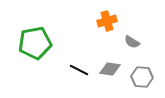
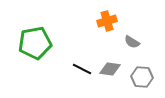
black line: moved 3 px right, 1 px up
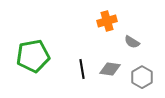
green pentagon: moved 2 px left, 13 px down
black line: rotated 54 degrees clockwise
gray hexagon: rotated 25 degrees clockwise
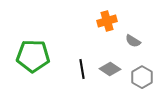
gray semicircle: moved 1 px right, 1 px up
green pentagon: rotated 12 degrees clockwise
gray diamond: rotated 25 degrees clockwise
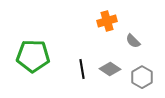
gray semicircle: rotated 14 degrees clockwise
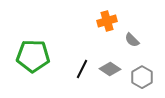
gray semicircle: moved 1 px left, 1 px up
black line: rotated 36 degrees clockwise
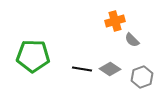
orange cross: moved 8 px right
black line: rotated 72 degrees clockwise
gray hexagon: rotated 10 degrees clockwise
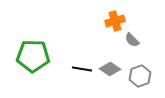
gray hexagon: moved 2 px left, 1 px up
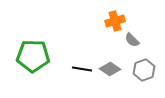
gray hexagon: moved 4 px right, 6 px up
